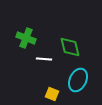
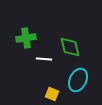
green cross: rotated 30 degrees counterclockwise
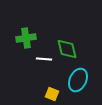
green diamond: moved 3 px left, 2 px down
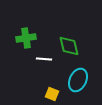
green diamond: moved 2 px right, 3 px up
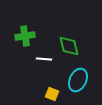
green cross: moved 1 px left, 2 px up
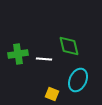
green cross: moved 7 px left, 18 px down
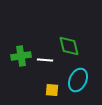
green cross: moved 3 px right, 2 px down
white line: moved 1 px right, 1 px down
yellow square: moved 4 px up; rotated 16 degrees counterclockwise
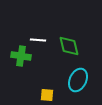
green cross: rotated 18 degrees clockwise
white line: moved 7 px left, 20 px up
yellow square: moved 5 px left, 5 px down
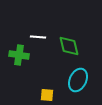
white line: moved 3 px up
green cross: moved 2 px left, 1 px up
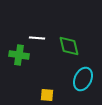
white line: moved 1 px left, 1 px down
cyan ellipse: moved 5 px right, 1 px up
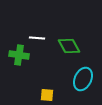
green diamond: rotated 15 degrees counterclockwise
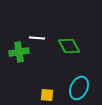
green cross: moved 3 px up; rotated 18 degrees counterclockwise
cyan ellipse: moved 4 px left, 9 px down
